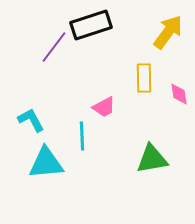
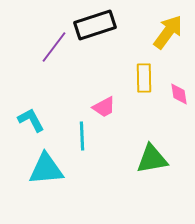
black rectangle: moved 4 px right
cyan triangle: moved 6 px down
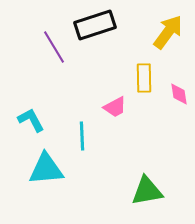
purple line: rotated 68 degrees counterclockwise
pink trapezoid: moved 11 px right
green triangle: moved 5 px left, 32 px down
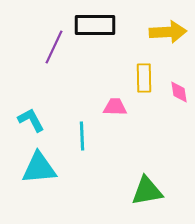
black rectangle: rotated 18 degrees clockwise
yellow arrow: rotated 51 degrees clockwise
purple line: rotated 56 degrees clockwise
pink diamond: moved 2 px up
pink trapezoid: rotated 150 degrees counterclockwise
cyan triangle: moved 7 px left, 1 px up
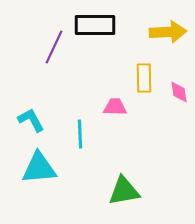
cyan line: moved 2 px left, 2 px up
green triangle: moved 23 px left
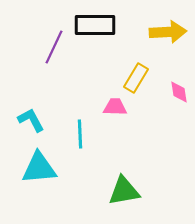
yellow rectangle: moved 8 px left; rotated 32 degrees clockwise
